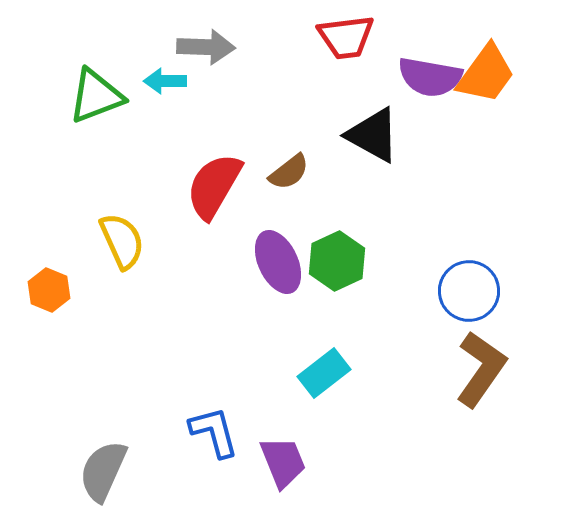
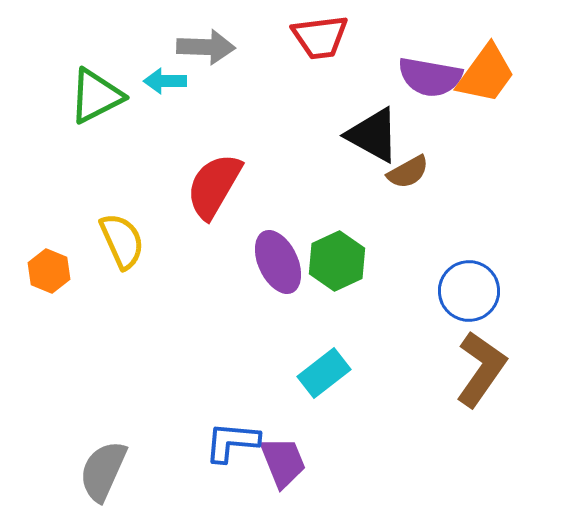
red trapezoid: moved 26 px left
green triangle: rotated 6 degrees counterclockwise
brown semicircle: moved 119 px right; rotated 9 degrees clockwise
orange hexagon: moved 19 px up
blue L-shape: moved 18 px right, 10 px down; rotated 70 degrees counterclockwise
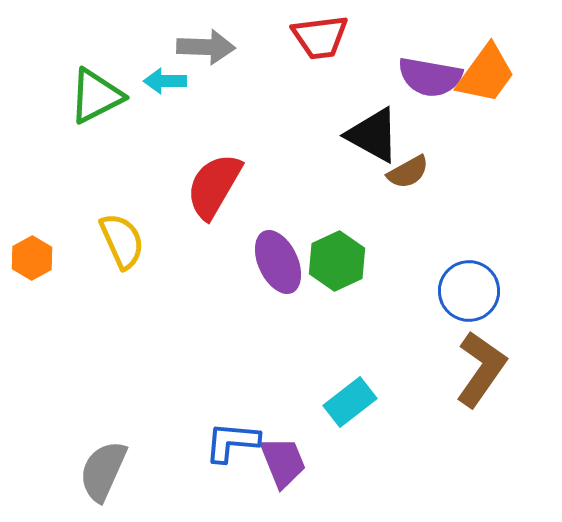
orange hexagon: moved 17 px left, 13 px up; rotated 9 degrees clockwise
cyan rectangle: moved 26 px right, 29 px down
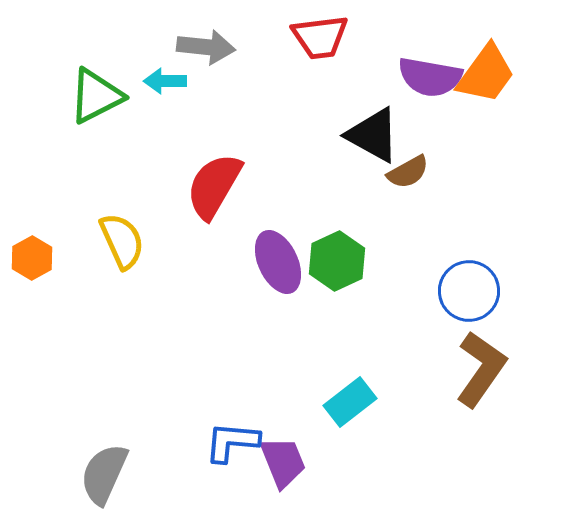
gray arrow: rotated 4 degrees clockwise
gray semicircle: moved 1 px right, 3 px down
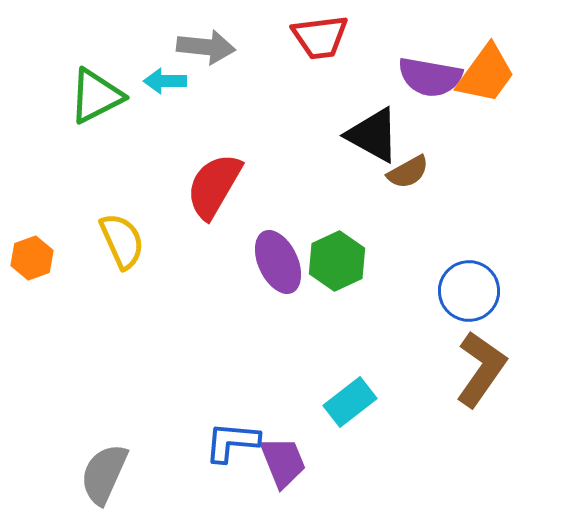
orange hexagon: rotated 9 degrees clockwise
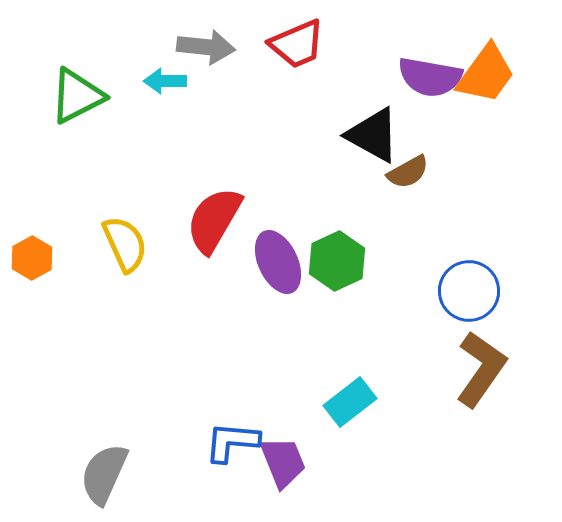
red trapezoid: moved 23 px left, 7 px down; rotated 16 degrees counterclockwise
green triangle: moved 19 px left
red semicircle: moved 34 px down
yellow semicircle: moved 3 px right, 3 px down
orange hexagon: rotated 9 degrees counterclockwise
